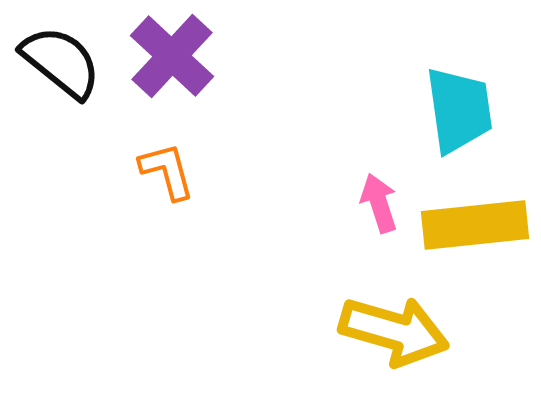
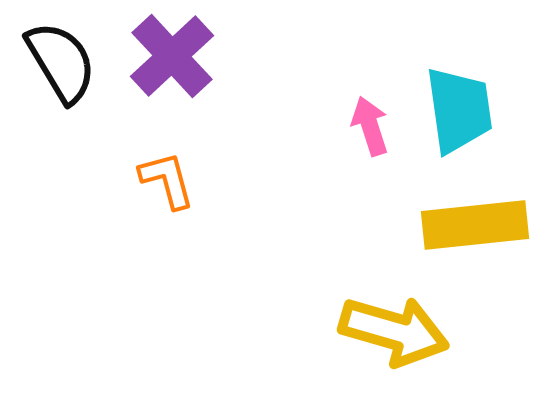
purple cross: rotated 4 degrees clockwise
black semicircle: rotated 20 degrees clockwise
orange L-shape: moved 9 px down
pink arrow: moved 9 px left, 77 px up
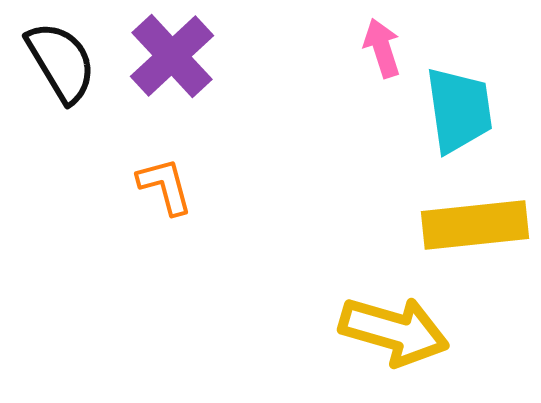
pink arrow: moved 12 px right, 78 px up
orange L-shape: moved 2 px left, 6 px down
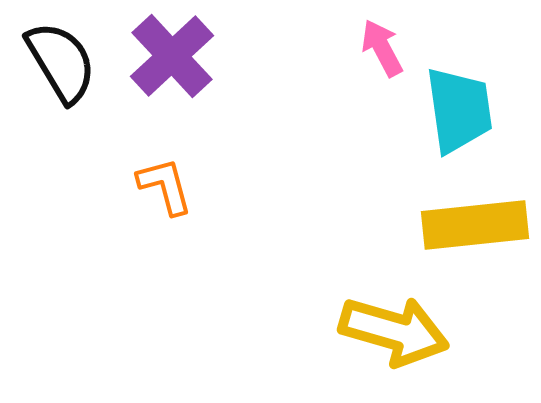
pink arrow: rotated 10 degrees counterclockwise
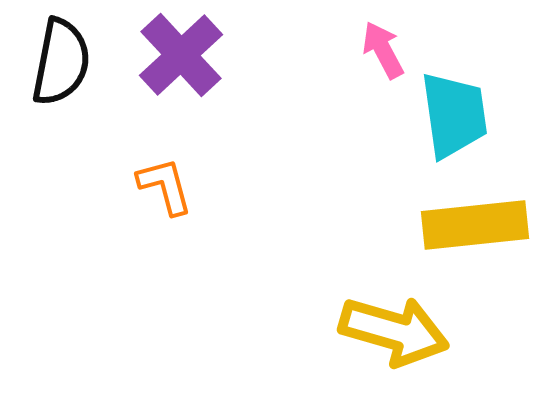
pink arrow: moved 1 px right, 2 px down
purple cross: moved 9 px right, 1 px up
black semicircle: rotated 42 degrees clockwise
cyan trapezoid: moved 5 px left, 5 px down
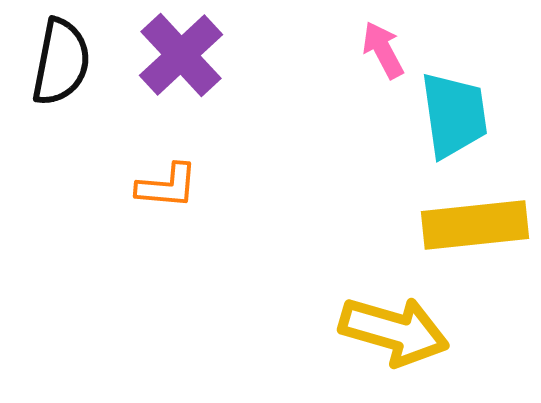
orange L-shape: moved 2 px right; rotated 110 degrees clockwise
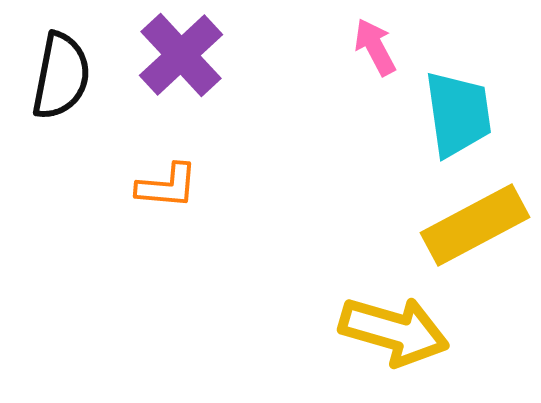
pink arrow: moved 8 px left, 3 px up
black semicircle: moved 14 px down
cyan trapezoid: moved 4 px right, 1 px up
yellow rectangle: rotated 22 degrees counterclockwise
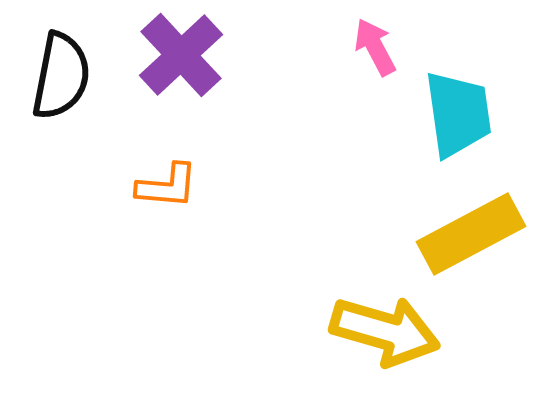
yellow rectangle: moved 4 px left, 9 px down
yellow arrow: moved 9 px left
